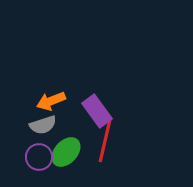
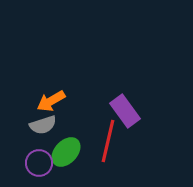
orange arrow: rotated 8 degrees counterclockwise
purple rectangle: moved 28 px right
red line: moved 3 px right
purple circle: moved 6 px down
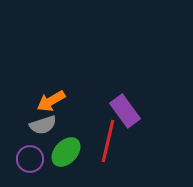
purple circle: moved 9 px left, 4 px up
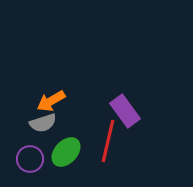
gray semicircle: moved 2 px up
